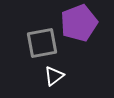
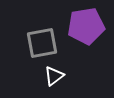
purple pentagon: moved 7 px right, 3 px down; rotated 12 degrees clockwise
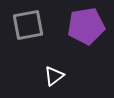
gray square: moved 14 px left, 18 px up
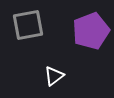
purple pentagon: moved 5 px right, 5 px down; rotated 12 degrees counterclockwise
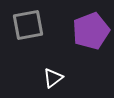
white triangle: moved 1 px left, 2 px down
